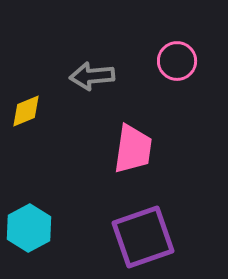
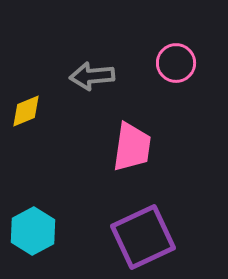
pink circle: moved 1 px left, 2 px down
pink trapezoid: moved 1 px left, 2 px up
cyan hexagon: moved 4 px right, 3 px down
purple square: rotated 6 degrees counterclockwise
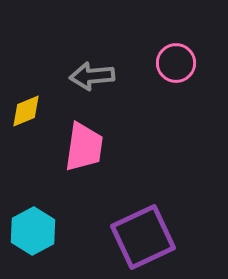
pink trapezoid: moved 48 px left
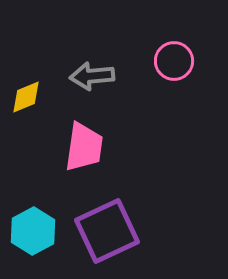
pink circle: moved 2 px left, 2 px up
yellow diamond: moved 14 px up
purple square: moved 36 px left, 6 px up
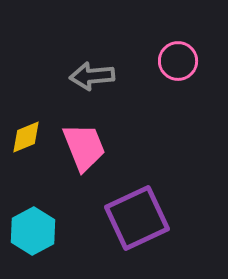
pink circle: moved 4 px right
yellow diamond: moved 40 px down
pink trapezoid: rotated 30 degrees counterclockwise
purple square: moved 30 px right, 13 px up
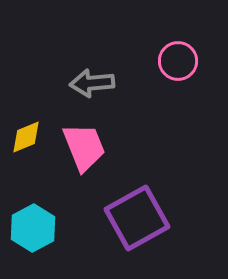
gray arrow: moved 7 px down
purple square: rotated 4 degrees counterclockwise
cyan hexagon: moved 3 px up
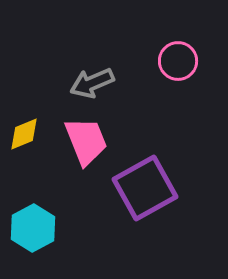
gray arrow: rotated 18 degrees counterclockwise
yellow diamond: moved 2 px left, 3 px up
pink trapezoid: moved 2 px right, 6 px up
purple square: moved 8 px right, 30 px up
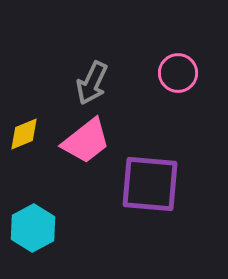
pink circle: moved 12 px down
gray arrow: rotated 42 degrees counterclockwise
pink trapezoid: rotated 74 degrees clockwise
purple square: moved 5 px right, 4 px up; rotated 34 degrees clockwise
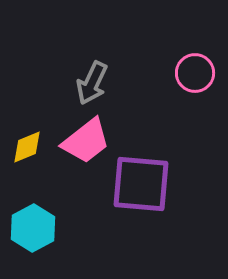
pink circle: moved 17 px right
yellow diamond: moved 3 px right, 13 px down
purple square: moved 9 px left
